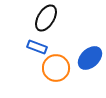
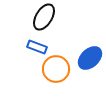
black ellipse: moved 2 px left, 1 px up
orange circle: moved 1 px down
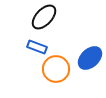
black ellipse: rotated 12 degrees clockwise
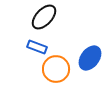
blue ellipse: rotated 10 degrees counterclockwise
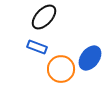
orange circle: moved 5 px right
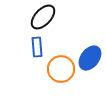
black ellipse: moved 1 px left
blue rectangle: rotated 66 degrees clockwise
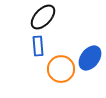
blue rectangle: moved 1 px right, 1 px up
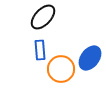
blue rectangle: moved 2 px right, 4 px down
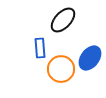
black ellipse: moved 20 px right, 3 px down
blue rectangle: moved 2 px up
